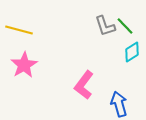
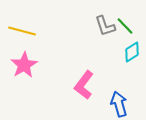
yellow line: moved 3 px right, 1 px down
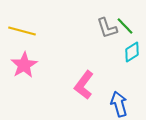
gray L-shape: moved 2 px right, 2 px down
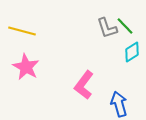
pink star: moved 2 px right, 2 px down; rotated 12 degrees counterclockwise
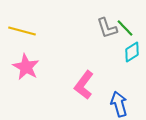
green line: moved 2 px down
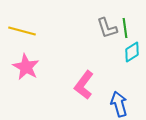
green line: rotated 36 degrees clockwise
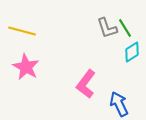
green line: rotated 24 degrees counterclockwise
pink L-shape: moved 2 px right, 1 px up
blue arrow: rotated 10 degrees counterclockwise
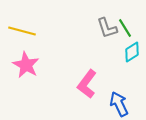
pink star: moved 2 px up
pink L-shape: moved 1 px right
